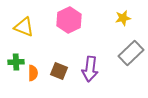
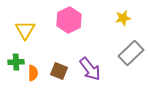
yellow triangle: moved 1 px right, 3 px down; rotated 40 degrees clockwise
purple arrow: rotated 45 degrees counterclockwise
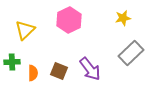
yellow triangle: rotated 15 degrees clockwise
green cross: moved 4 px left
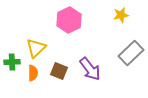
yellow star: moved 2 px left, 3 px up
yellow triangle: moved 11 px right, 18 px down
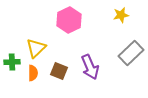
purple arrow: moved 2 px up; rotated 15 degrees clockwise
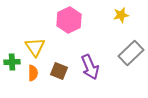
yellow triangle: moved 1 px left, 1 px up; rotated 20 degrees counterclockwise
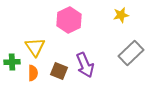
purple arrow: moved 5 px left, 2 px up
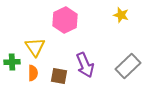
yellow star: rotated 28 degrees clockwise
pink hexagon: moved 4 px left
gray rectangle: moved 3 px left, 13 px down
brown square: moved 5 px down; rotated 12 degrees counterclockwise
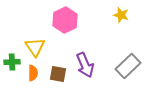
brown square: moved 1 px left, 2 px up
